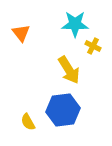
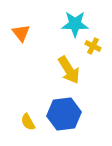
blue hexagon: moved 1 px right, 4 px down
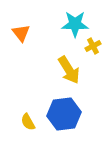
yellow cross: rotated 35 degrees clockwise
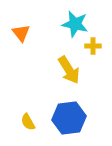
cyan star: rotated 12 degrees clockwise
yellow cross: rotated 28 degrees clockwise
blue hexagon: moved 5 px right, 4 px down
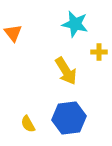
orange triangle: moved 8 px left
yellow cross: moved 6 px right, 6 px down
yellow arrow: moved 3 px left, 1 px down
yellow semicircle: moved 2 px down
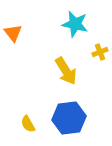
yellow cross: moved 1 px right; rotated 21 degrees counterclockwise
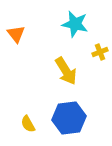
orange triangle: moved 3 px right, 1 px down
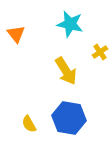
cyan star: moved 5 px left
yellow cross: rotated 14 degrees counterclockwise
blue hexagon: rotated 16 degrees clockwise
yellow semicircle: moved 1 px right
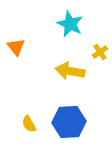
cyan star: rotated 12 degrees clockwise
orange triangle: moved 13 px down
yellow arrow: moved 4 px right; rotated 132 degrees clockwise
blue hexagon: moved 4 px down; rotated 12 degrees counterclockwise
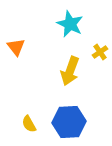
yellow arrow: rotated 80 degrees counterclockwise
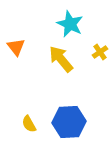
yellow arrow: moved 9 px left, 12 px up; rotated 120 degrees clockwise
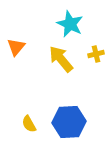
orange triangle: rotated 18 degrees clockwise
yellow cross: moved 4 px left, 2 px down; rotated 21 degrees clockwise
